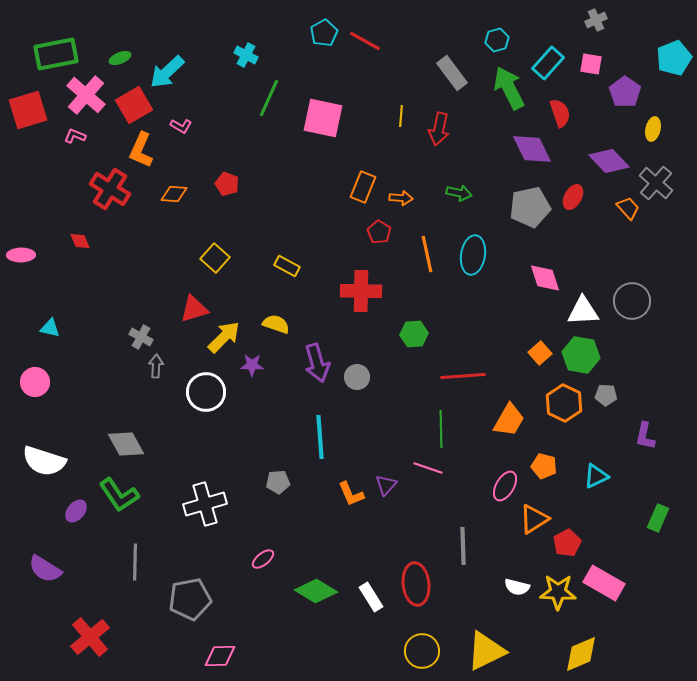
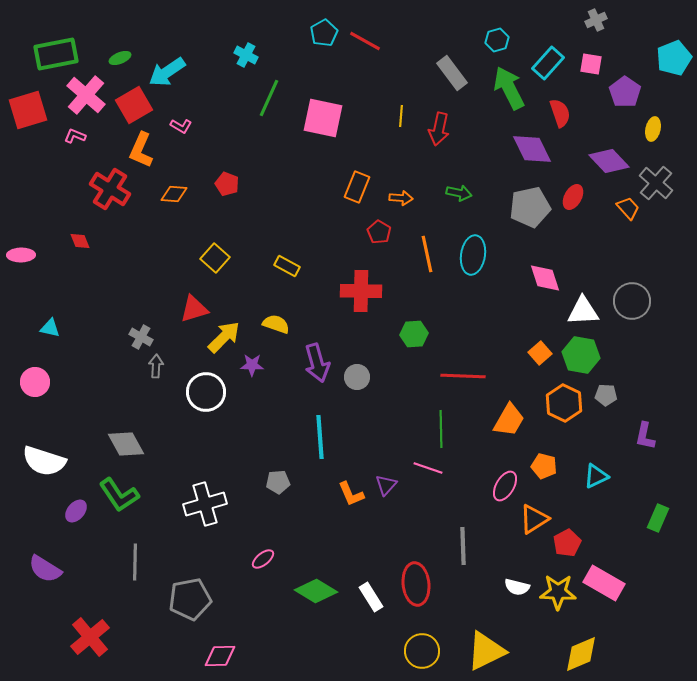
cyan arrow at (167, 72): rotated 9 degrees clockwise
orange rectangle at (363, 187): moved 6 px left
red line at (463, 376): rotated 6 degrees clockwise
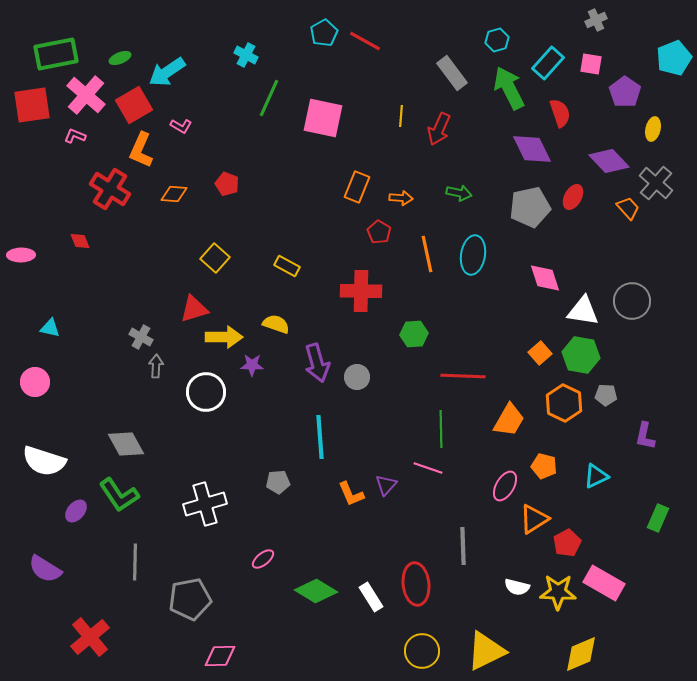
red square at (28, 110): moved 4 px right, 5 px up; rotated 9 degrees clockwise
red arrow at (439, 129): rotated 12 degrees clockwise
white triangle at (583, 311): rotated 12 degrees clockwise
yellow arrow at (224, 337): rotated 45 degrees clockwise
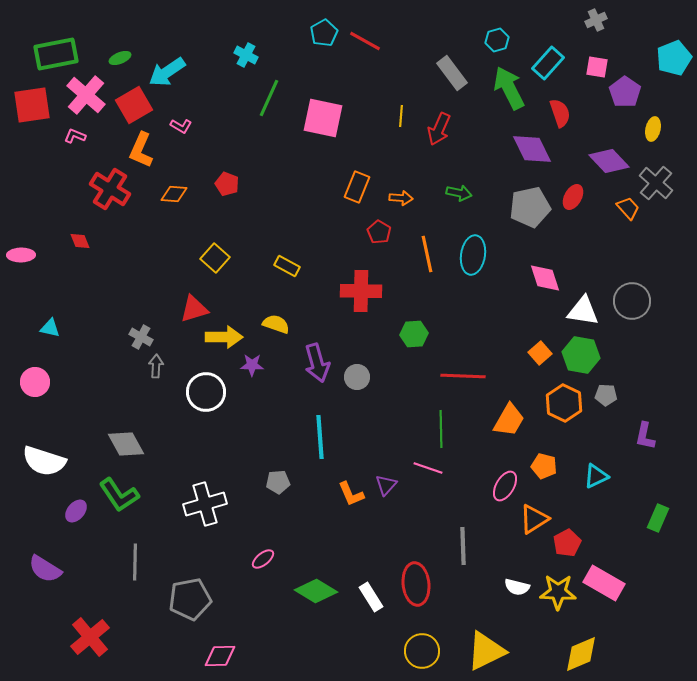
pink square at (591, 64): moved 6 px right, 3 px down
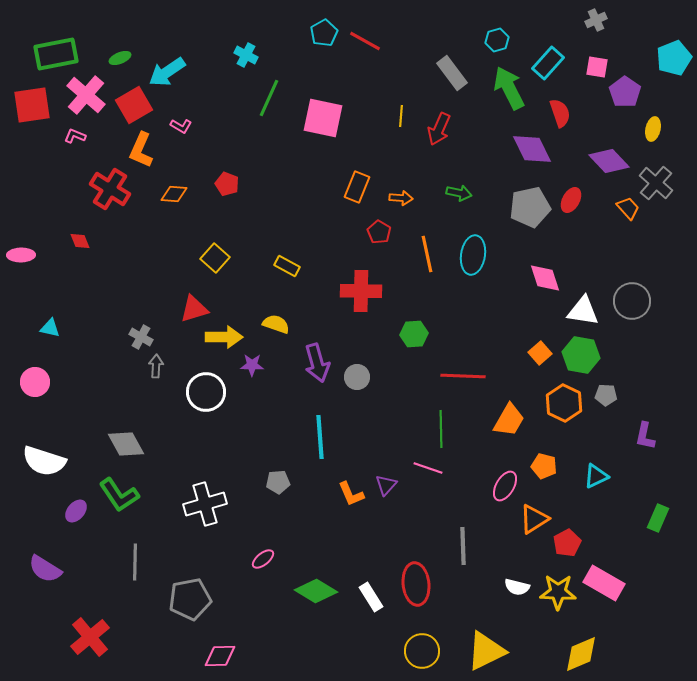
red ellipse at (573, 197): moved 2 px left, 3 px down
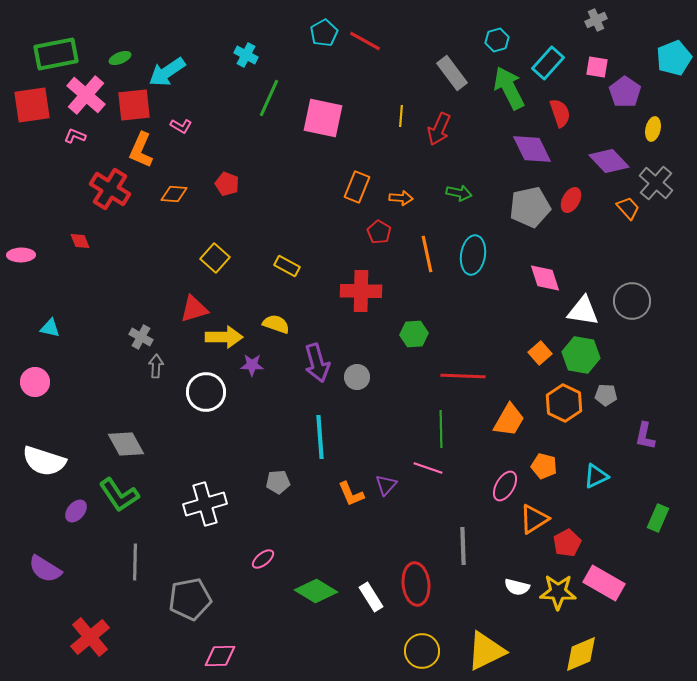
red square at (134, 105): rotated 24 degrees clockwise
